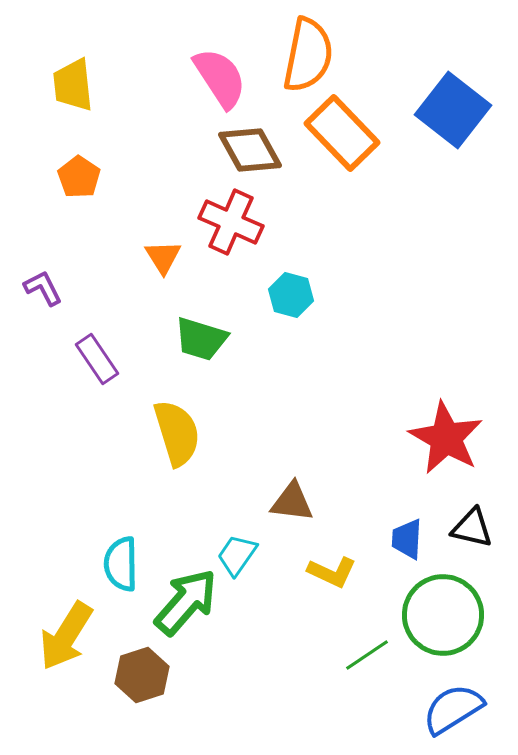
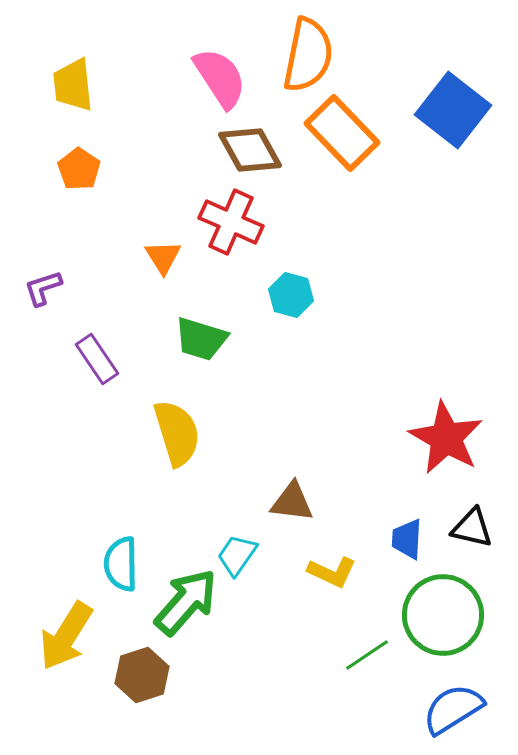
orange pentagon: moved 8 px up
purple L-shape: rotated 81 degrees counterclockwise
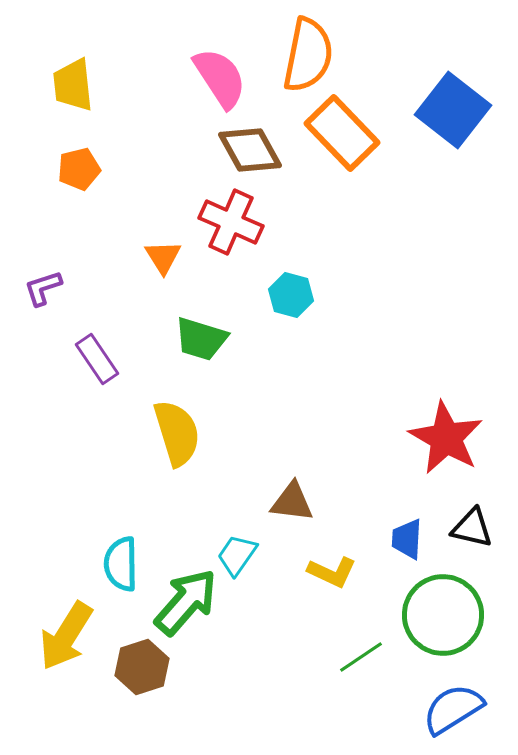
orange pentagon: rotated 24 degrees clockwise
green line: moved 6 px left, 2 px down
brown hexagon: moved 8 px up
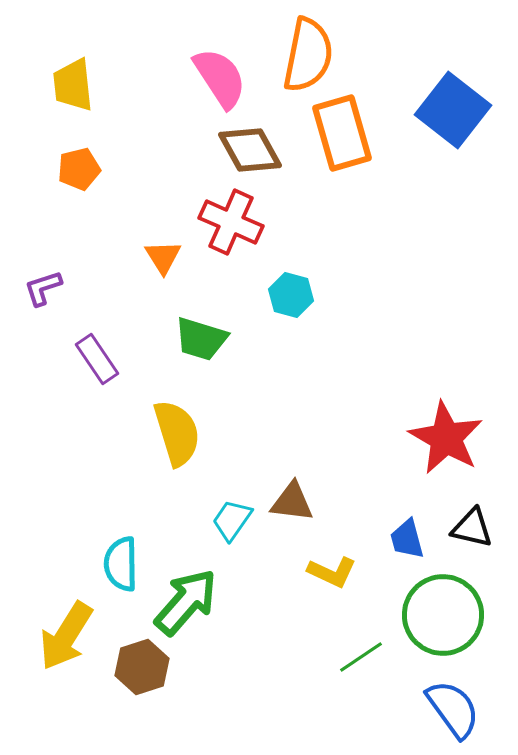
orange rectangle: rotated 28 degrees clockwise
blue trapezoid: rotated 18 degrees counterclockwise
cyan trapezoid: moved 5 px left, 35 px up
blue semicircle: rotated 86 degrees clockwise
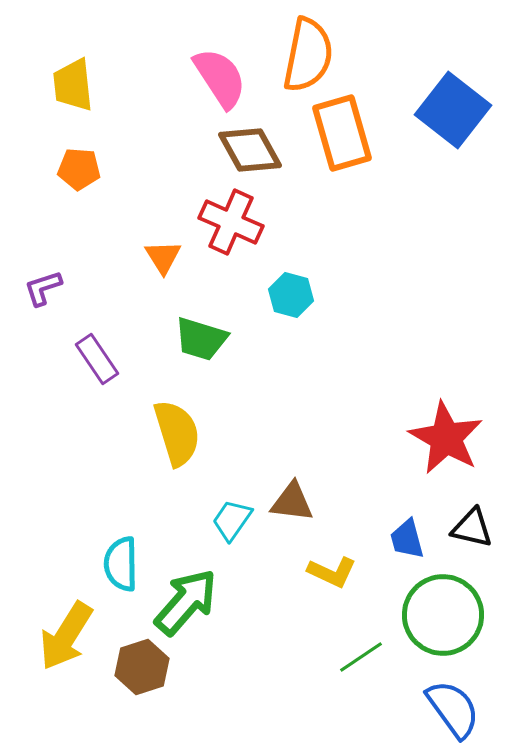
orange pentagon: rotated 18 degrees clockwise
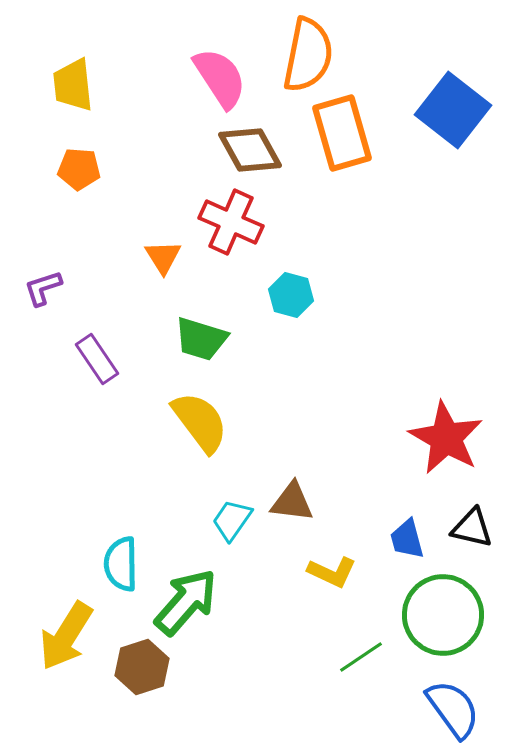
yellow semicircle: moved 23 px right, 11 px up; rotated 20 degrees counterclockwise
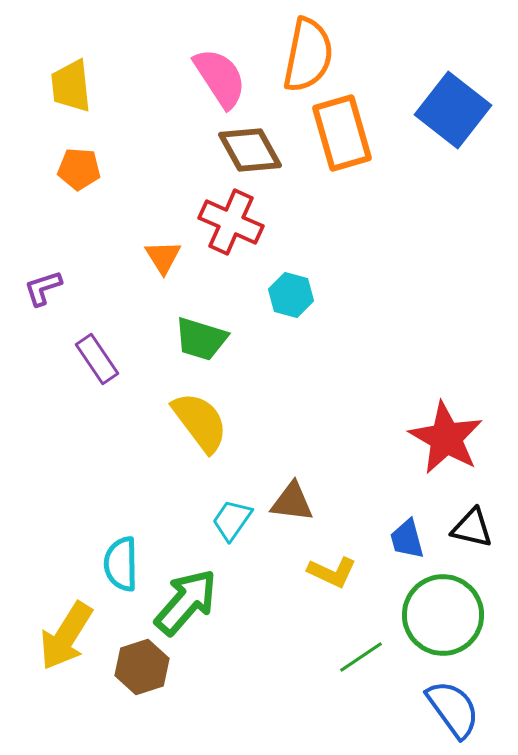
yellow trapezoid: moved 2 px left, 1 px down
